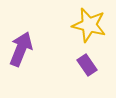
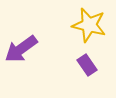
purple arrow: rotated 148 degrees counterclockwise
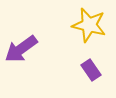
purple rectangle: moved 4 px right, 5 px down
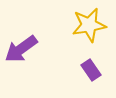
yellow star: rotated 24 degrees counterclockwise
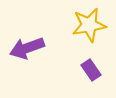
purple arrow: moved 6 px right, 1 px up; rotated 16 degrees clockwise
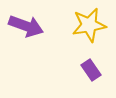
purple arrow: moved 1 px left, 22 px up; rotated 140 degrees counterclockwise
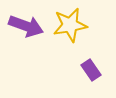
yellow star: moved 19 px left
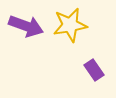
purple rectangle: moved 3 px right
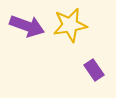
purple arrow: moved 1 px right
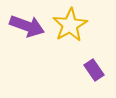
yellow star: rotated 20 degrees counterclockwise
